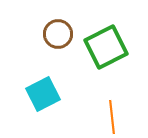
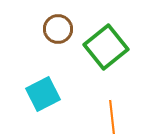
brown circle: moved 5 px up
green square: rotated 12 degrees counterclockwise
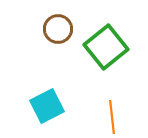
cyan square: moved 4 px right, 12 px down
